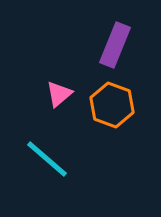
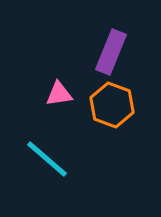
purple rectangle: moved 4 px left, 7 px down
pink triangle: rotated 32 degrees clockwise
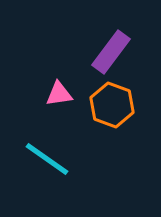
purple rectangle: rotated 15 degrees clockwise
cyan line: rotated 6 degrees counterclockwise
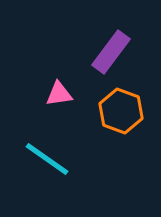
orange hexagon: moved 9 px right, 6 px down
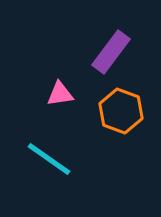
pink triangle: moved 1 px right
cyan line: moved 2 px right
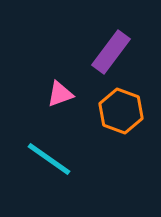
pink triangle: rotated 12 degrees counterclockwise
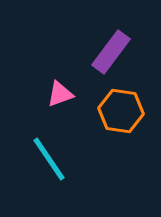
orange hexagon: rotated 12 degrees counterclockwise
cyan line: rotated 21 degrees clockwise
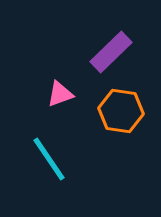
purple rectangle: rotated 9 degrees clockwise
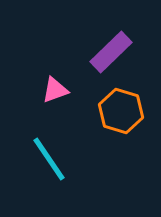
pink triangle: moved 5 px left, 4 px up
orange hexagon: rotated 9 degrees clockwise
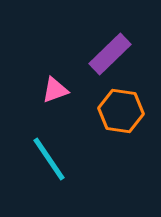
purple rectangle: moved 1 px left, 2 px down
orange hexagon: rotated 9 degrees counterclockwise
